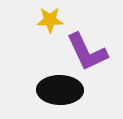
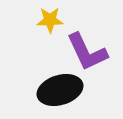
black ellipse: rotated 18 degrees counterclockwise
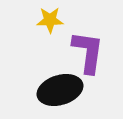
purple L-shape: moved 1 px right; rotated 147 degrees counterclockwise
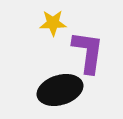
yellow star: moved 3 px right, 3 px down
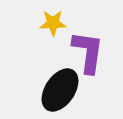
black ellipse: rotated 39 degrees counterclockwise
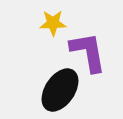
purple L-shape: rotated 18 degrees counterclockwise
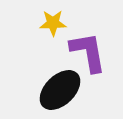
black ellipse: rotated 12 degrees clockwise
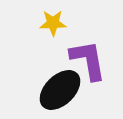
purple L-shape: moved 8 px down
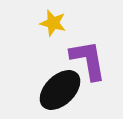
yellow star: rotated 16 degrees clockwise
